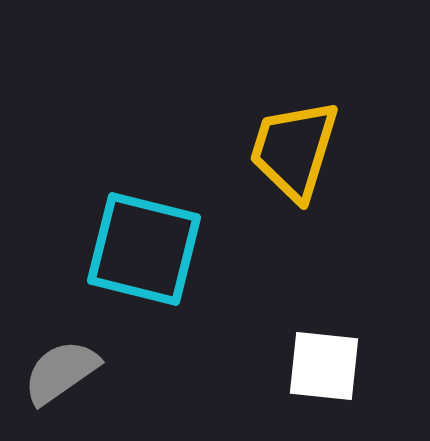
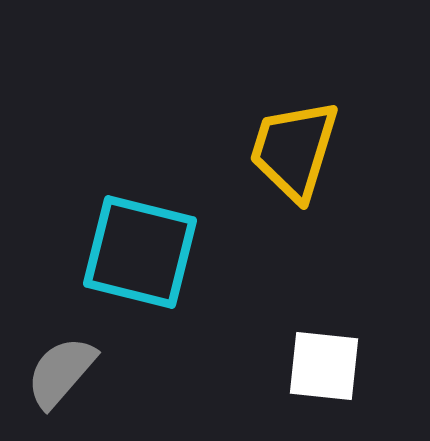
cyan square: moved 4 px left, 3 px down
gray semicircle: rotated 14 degrees counterclockwise
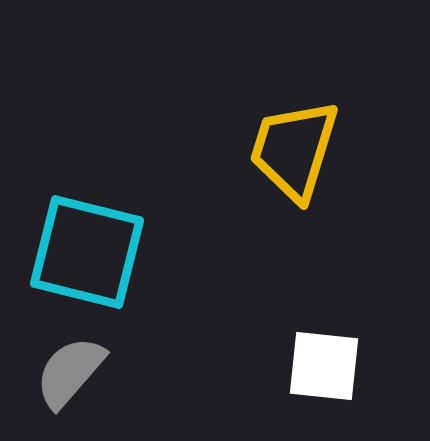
cyan square: moved 53 px left
gray semicircle: moved 9 px right
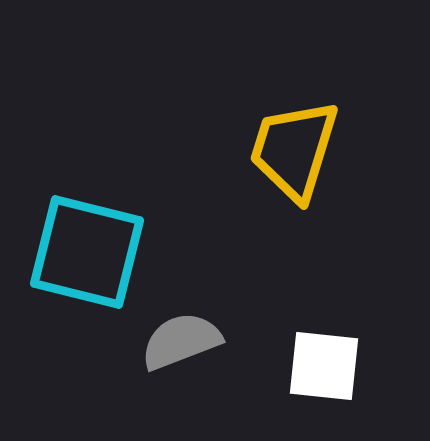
gray semicircle: moved 111 px right, 31 px up; rotated 28 degrees clockwise
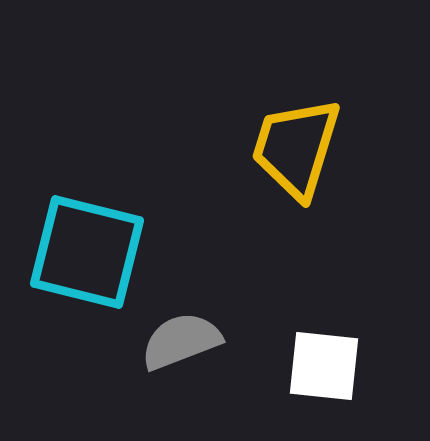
yellow trapezoid: moved 2 px right, 2 px up
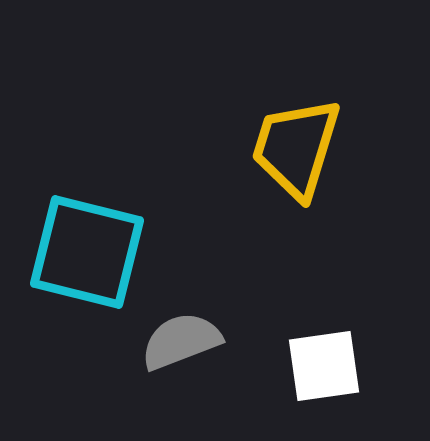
white square: rotated 14 degrees counterclockwise
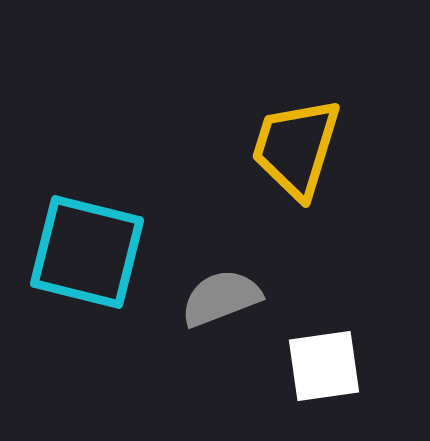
gray semicircle: moved 40 px right, 43 px up
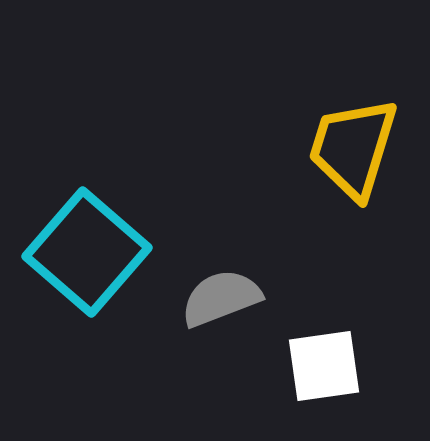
yellow trapezoid: moved 57 px right
cyan square: rotated 27 degrees clockwise
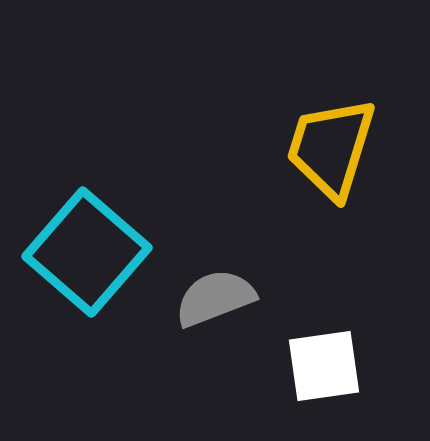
yellow trapezoid: moved 22 px left
gray semicircle: moved 6 px left
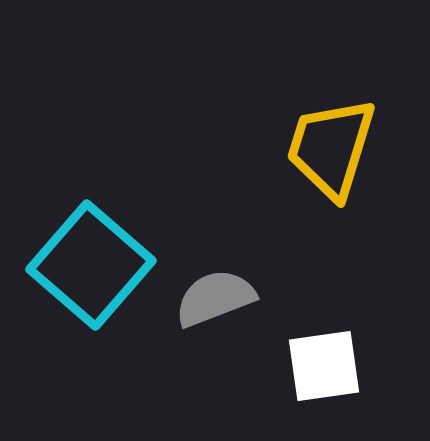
cyan square: moved 4 px right, 13 px down
